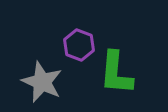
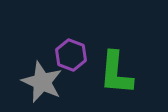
purple hexagon: moved 8 px left, 10 px down
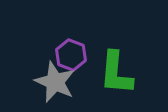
gray star: moved 13 px right
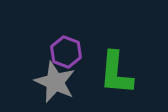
purple hexagon: moved 5 px left, 3 px up
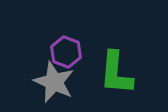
gray star: moved 1 px left
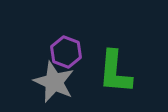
green L-shape: moved 1 px left, 1 px up
